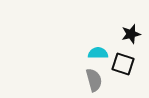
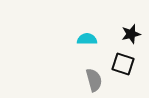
cyan semicircle: moved 11 px left, 14 px up
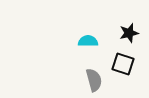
black star: moved 2 px left, 1 px up
cyan semicircle: moved 1 px right, 2 px down
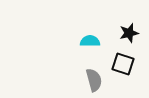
cyan semicircle: moved 2 px right
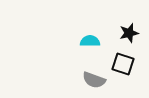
gray semicircle: rotated 125 degrees clockwise
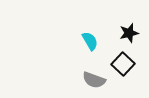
cyan semicircle: rotated 60 degrees clockwise
black square: rotated 25 degrees clockwise
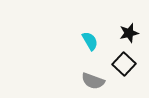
black square: moved 1 px right
gray semicircle: moved 1 px left, 1 px down
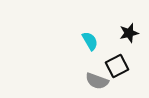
black square: moved 7 px left, 2 px down; rotated 20 degrees clockwise
gray semicircle: moved 4 px right
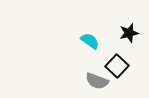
cyan semicircle: rotated 24 degrees counterclockwise
black square: rotated 20 degrees counterclockwise
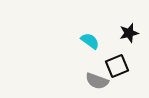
black square: rotated 25 degrees clockwise
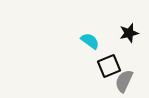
black square: moved 8 px left
gray semicircle: moved 27 px right; rotated 95 degrees clockwise
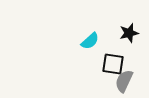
cyan semicircle: rotated 102 degrees clockwise
black square: moved 4 px right, 2 px up; rotated 30 degrees clockwise
